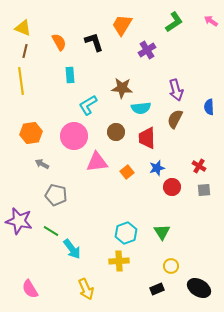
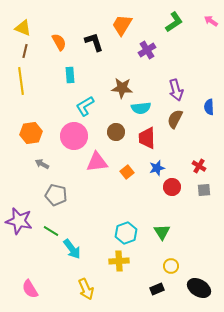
cyan L-shape: moved 3 px left, 1 px down
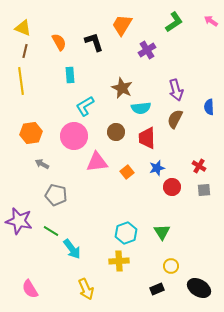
brown star: rotated 20 degrees clockwise
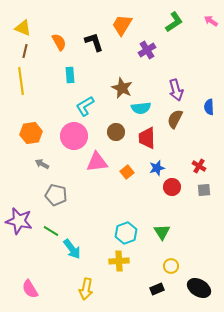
yellow arrow: rotated 35 degrees clockwise
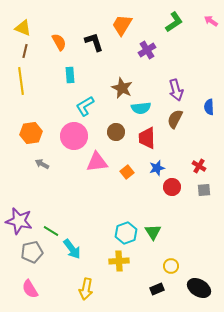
gray pentagon: moved 24 px left, 57 px down; rotated 25 degrees counterclockwise
green triangle: moved 9 px left
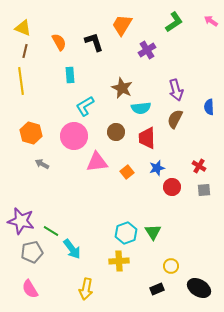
orange hexagon: rotated 25 degrees clockwise
purple star: moved 2 px right
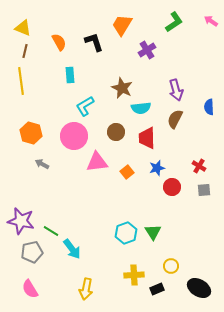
yellow cross: moved 15 px right, 14 px down
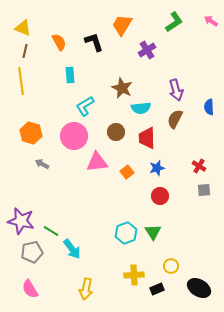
red circle: moved 12 px left, 9 px down
